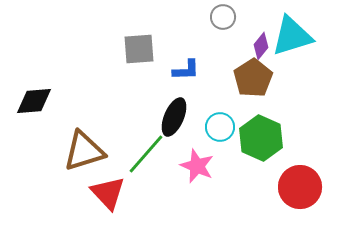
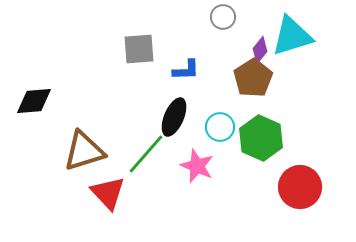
purple diamond: moved 1 px left, 4 px down
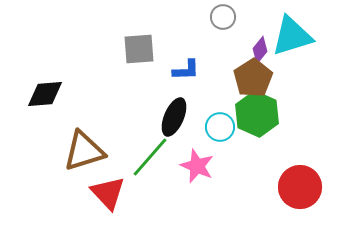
black diamond: moved 11 px right, 7 px up
green hexagon: moved 4 px left, 24 px up
green line: moved 4 px right, 3 px down
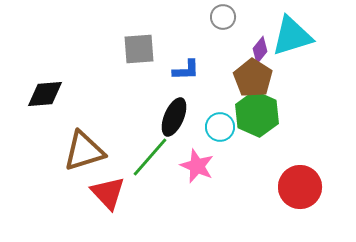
brown pentagon: rotated 6 degrees counterclockwise
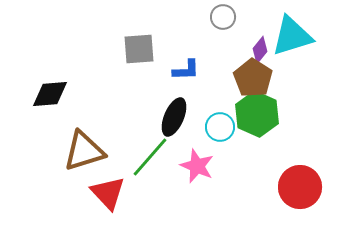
black diamond: moved 5 px right
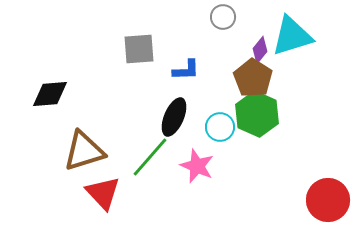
red circle: moved 28 px right, 13 px down
red triangle: moved 5 px left
